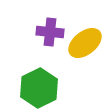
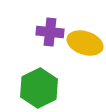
yellow ellipse: rotated 56 degrees clockwise
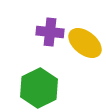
yellow ellipse: rotated 20 degrees clockwise
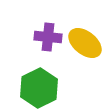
purple cross: moved 2 px left, 5 px down
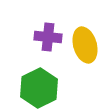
yellow ellipse: moved 2 px down; rotated 36 degrees clockwise
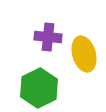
yellow ellipse: moved 1 px left, 9 px down
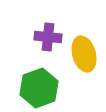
green hexagon: rotated 6 degrees clockwise
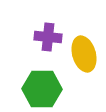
green hexagon: moved 3 px right, 1 px down; rotated 21 degrees clockwise
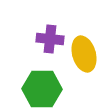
purple cross: moved 2 px right, 2 px down
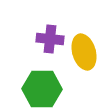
yellow ellipse: moved 2 px up
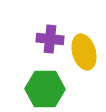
green hexagon: moved 3 px right
